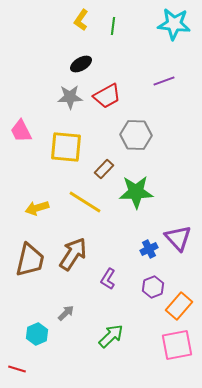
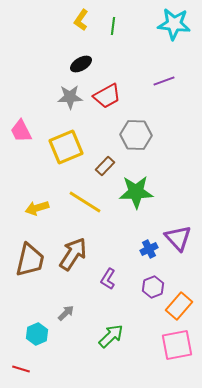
yellow square: rotated 28 degrees counterclockwise
brown rectangle: moved 1 px right, 3 px up
red line: moved 4 px right
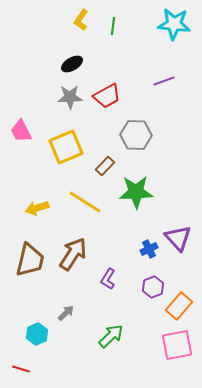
black ellipse: moved 9 px left
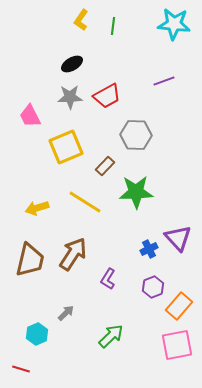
pink trapezoid: moved 9 px right, 15 px up
